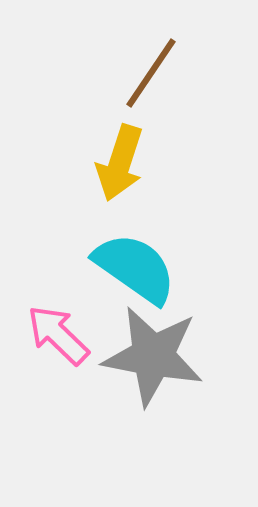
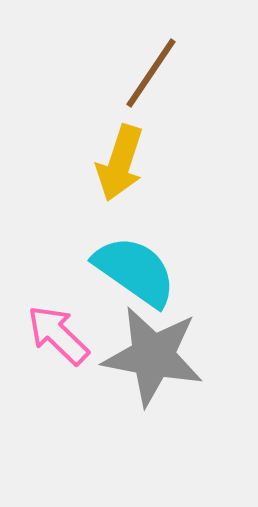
cyan semicircle: moved 3 px down
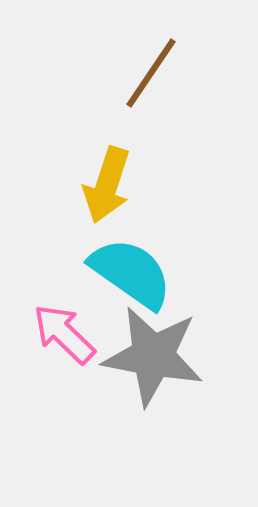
yellow arrow: moved 13 px left, 22 px down
cyan semicircle: moved 4 px left, 2 px down
pink arrow: moved 6 px right, 1 px up
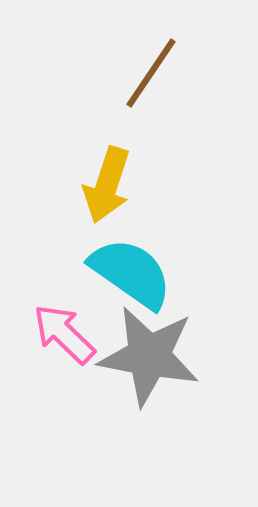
gray star: moved 4 px left
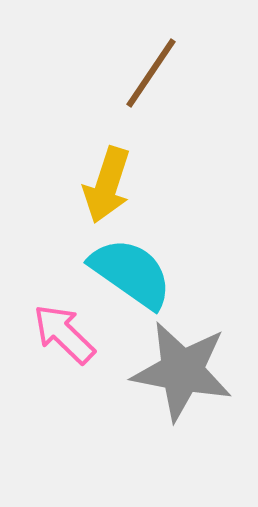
gray star: moved 33 px right, 15 px down
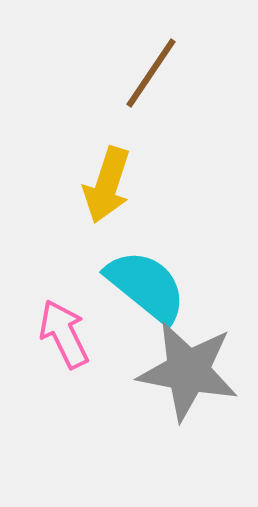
cyan semicircle: moved 15 px right, 13 px down; rotated 4 degrees clockwise
pink arrow: rotated 20 degrees clockwise
gray star: moved 6 px right
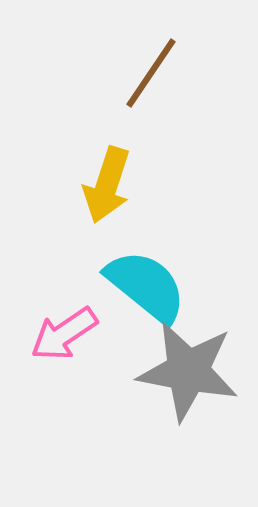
pink arrow: rotated 98 degrees counterclockwise
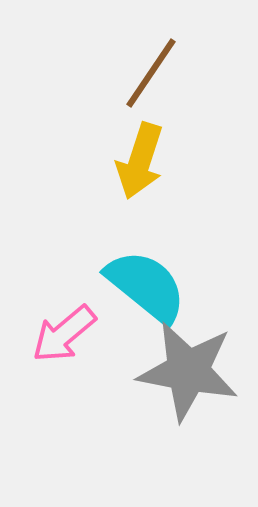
yellow arrow: moved 33 px right, 24 px up
pink arrow: rotated 6 degrees counterclockwise
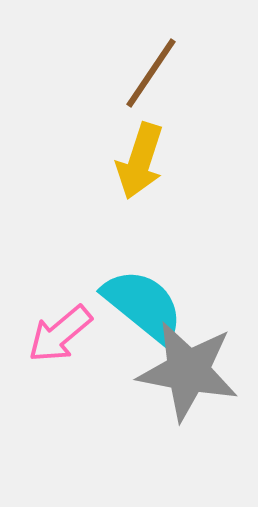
cyan semicircle: moved 3 px left, 19 px down
pink arrow: moved 4 px left
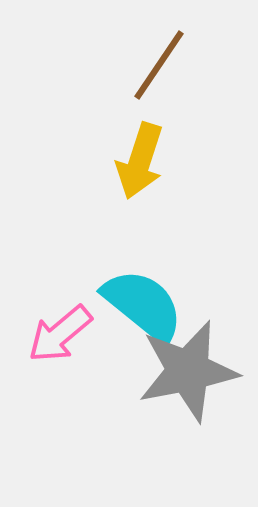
brown line: moved 8 px right, 8 px up
gray star: rotated 22 degrees counterclockwise
